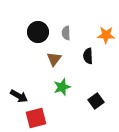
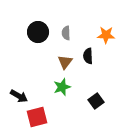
brown triangle: moved 11 px right, 3 px down
red square: moved 1 px right, 1 px up
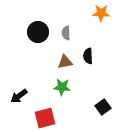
orange star: moved 5 px left, 22 px up
brown triangle: rotated 42 degrees clockwise
green star: rotated 24 degrees clockwise
black arrow: rotated 114 degrees clockwise
black square: moved 7 px right, 6 px down
red square: moved 8 px right, 1 px down
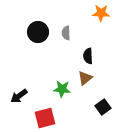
brown triangle: moved 20 px right, 16 px down; rotated 28 degrees counterclockwise
green star: moved 2 px down
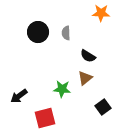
black semicircle: rotated 56 degrees counterclockwise
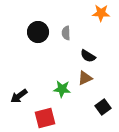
brown triangle: rotated 14 degrees clockwise
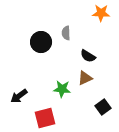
black circle: moved 3 px right, 10 px down
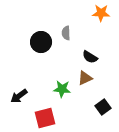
black semicircle: moved 2 px right, 1 px down
